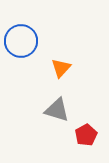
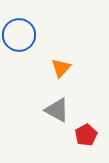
blue circle: moved 2 px left, 6 px up
gray triangle: rotated 12 degrees clockwise
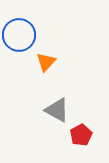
orange triangle: moved 15 px left, 6 px up
red pentagon: moved 5 px left
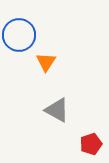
orange triangle: rotated 10 degrees counterclockwise
red pentagon: moved 10 px right, 9 px down; rotated 10 degrees clockwise
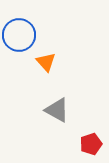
orange triangle: rotated 15 degrees counterclockwise
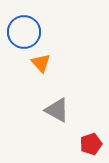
blue circle: moved 5 px right, 3 px up
orange triangle: moved 5 px left, 1 px down
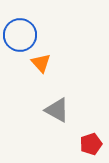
blue circle: moved 4 px left, 3 px down
